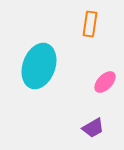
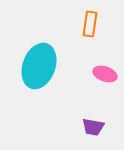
pink ellipse: moved 8 px up; rotated 65 degrees clockwise
purple trapezoid: moved 1 px up; rotated 40 degrees clockwise
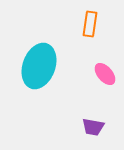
pink ellipse: rotated 30 degrees clockwise
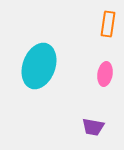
orange rectangle: moved 18 px right
pink ellipse: rotated 50 degrees clockwise
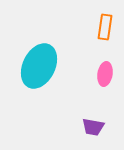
orange rectangle: moved 3 px left, 3 px down
cyan ellipse: rotated 6 degrees clockwise
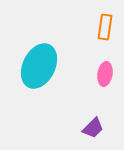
purple trapezoid: moved 1 px down; rotated 55 degrees counterclockwise
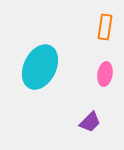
cyan ellipse: moved 1 px right, 1 px down
purple trapezoid: moved 3 px left, 6 px up
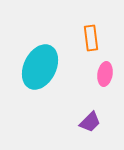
orange rectangle: moved 14 px left, 11 px down; rotated 15 degrees counterclockwise
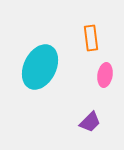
pink ellipse: moved 1 px down
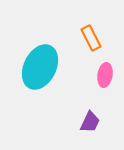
orange rectangle: rotated 20 degrees counterclockwise
purple trapezoid: rotated 20 degrees counterclockwise
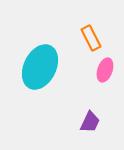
pink ellipse: moved 5 px up; rotated 10 degrees clockwise
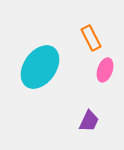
cyan ellipse: rotated 9 degrees clockwise
purple trapezoid: moved 1 px left, 1 px up
